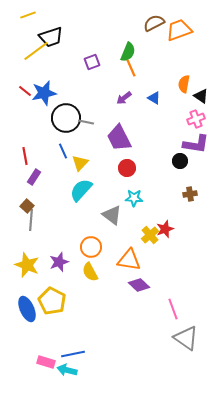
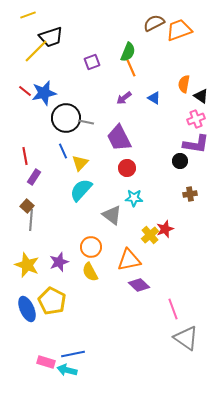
yellow line at (36, 51): rotated 8 degrees counterclockwise
orange triangle at (129, 260): rotated 20 degrees counterclockwise
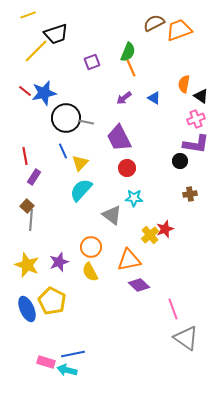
black trapezoid at (51, 37): moved 5 px right, 3 px up
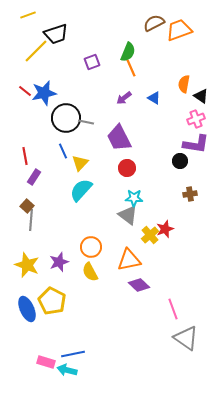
gray triangle at (112, 215): moved 16 px right
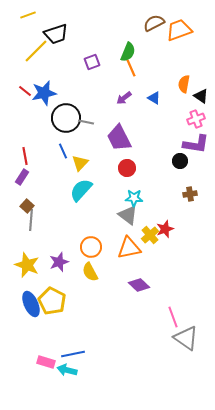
purple rectangle at (34, 177): moved 12 px left
orange triangle at (129, 260): moved 12 px up
blue ellipse at (27, 309): moved 4 px right, 5 px up
pink line at (173, 309): moved 8 px down
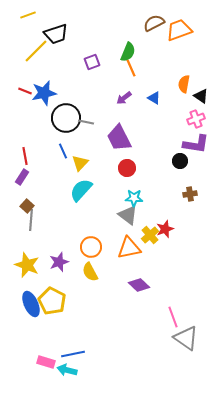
red line at (25, 91): rotated 16 degrees counterclockwise
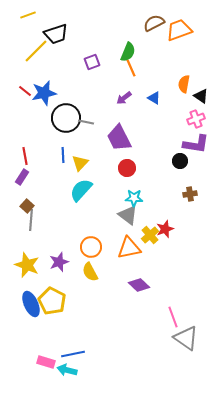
red line at (25, 91): rotated 16 degrees clockwise
blue line at (63, 151): moved 4 px down; rotated 21 degrees clockwise
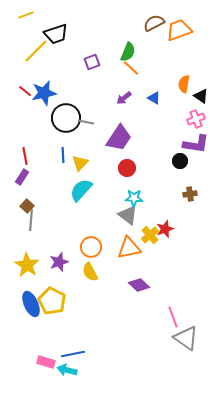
yellow line at (28, 15): moved 2 px left
orange line at (131, 68): rotated 24 degrees counterclockwise
purple trapezoid at (119, 138): rotated 120 degrees counterclockwise
yellow star at (27, 265): rotated 10 degrees clockwise
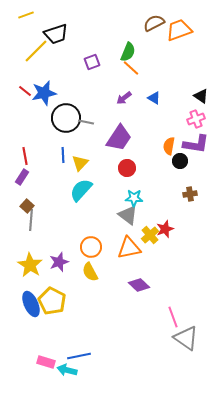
orange semicircle at (184, 84): moved 15 px left, 62 px down
yellow star at (27, 265): moved 3 px right
blue line at (73, 354): moved 6 px right, 2 px down
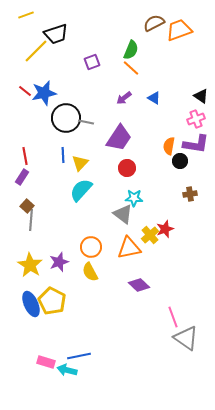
green semicircle at (128, 52): moved 3 px right, 2 px up
gray triangle at (128, 215): moved 5 px left, 1 px up
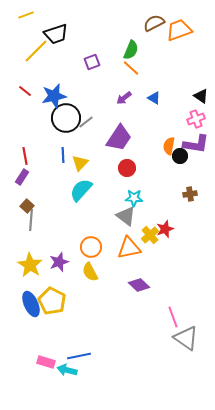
blue star at (44, 93): moved 10 px right, 3 px down
gray line at (86, 122): rotated 49 degrees counterclockwise
black circle at (180, 161): moved 5 px up
gray triangle at (123, 214): moved 3 px right, 2 px down
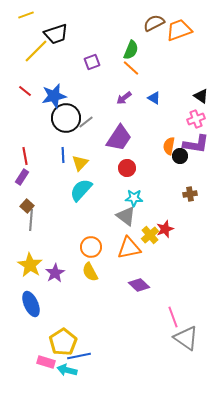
purple star at (59, 262): moved 4 px left, 11 px down; rotated 12 degrees counterclockwise
yellow pentagon at (52, 301): moved 11 px right, 41 px down; rotated 12 degrees clockwise
